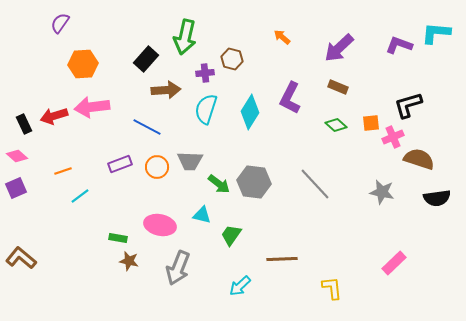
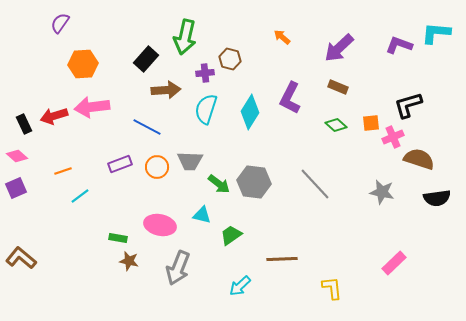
brown hexagon at (232, 59): moved 2 px left
green trapezoid at (231, 235): rotated 20 degrees clockwise
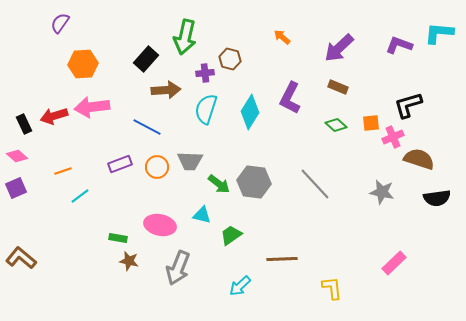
cyan L-shape at (436, 33): moved 3 px right
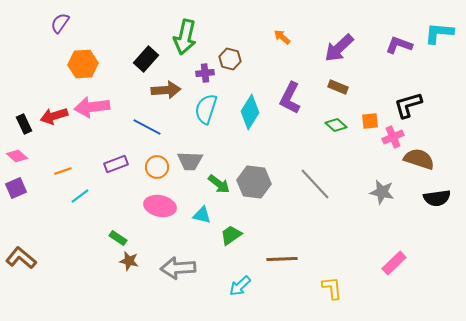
orange square at (371, 123): moved 1 px left, 2 px up
purple rectangle at (120, 164): moved 4 px left
pink ellipse at (160, 225): moved 19 px up
green rectangle at (118, 238): rotated 24 degrees clockwise
gray arrow at (178, 268): rotated 64 degrees clockwise
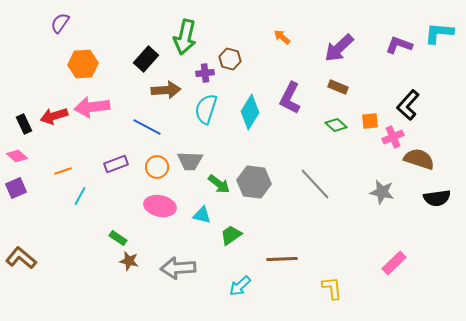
black L-shape at (408, 105): rotated 32 degrees counterclockwise
cyan line at (80, 196): rotated 24 degrees counterclockwise
